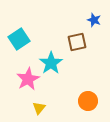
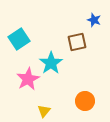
orange circle: moved 3 px left
yellow triangle: moved 5 px right, 3 px down
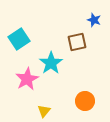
pink star: moved 1 px left
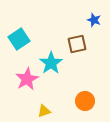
brown square: moved 2 px down
yellow triangle: rotated 32 degrees clockwise
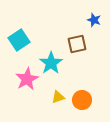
cyan square: moved 1 px down
orange circle: moved 3 px left, 1 px up
yellow triangle: moved 14 px right, 14 px up
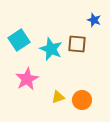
brown square: rotated 18 degrees clockwise
cyan star: moved 14 px up; rotated 15 degrees counterclockwise
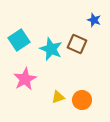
brown square: rotated 18 degrees clockwise
pink star: moved 2 px left
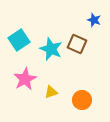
yellow triangle: moved 7 px left, 5 px up
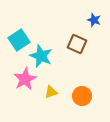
cyan star: moved 10 px left, 7 px down
orange circle: moved 4 px up
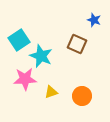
pink star: rotated 25 degrees clockwise
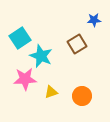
blue star: rotated 24 degrees counterclockwise
cyan square: moved 1 px right, 2 px up
brown square: rotated 36 degrees clockwise
